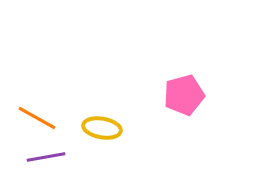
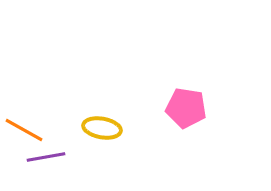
pink pentagon: moved 2 px right, 13 px down; rotated 24 degrees clockwise
orange line: moved 13 px left, 12 px down
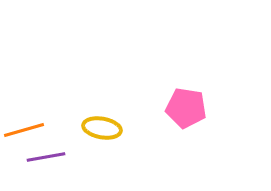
orange line: rotated 45 degrees counterclockwise
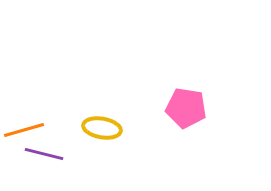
purple line: moved 2 px left, 3 px up; rotated 24 degrees clockwise
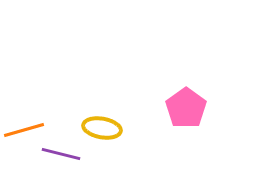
pink pentagon: rotated 27 degrees clockwise
purple line: moved 17 px right
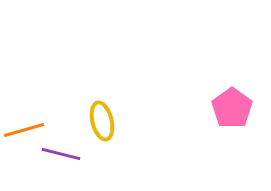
pink pentagon: moved 46 px right
yellow ellipse: moved 7 px up; rotated 66 degrees clockwise
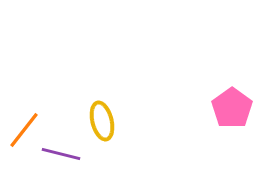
orange line: rotated 36 degrees counterclockwise
